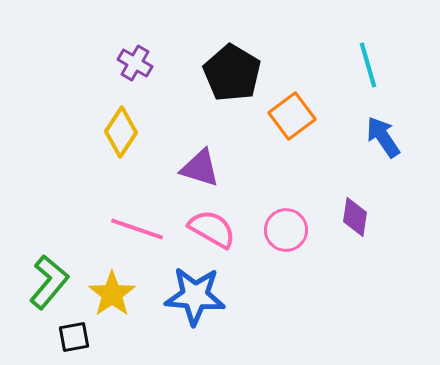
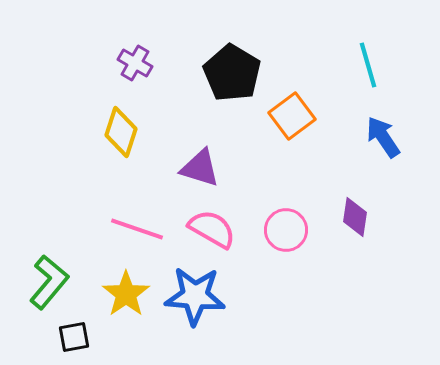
yellow diamond: rotated 15 degrees counterclockwise
yellow star: moved 14 px right
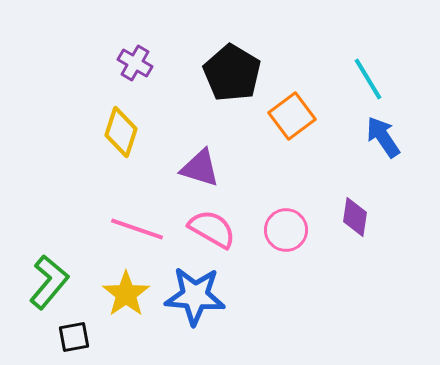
cyan line: moved 14 px down; rotated 15 degrees counterclockwise
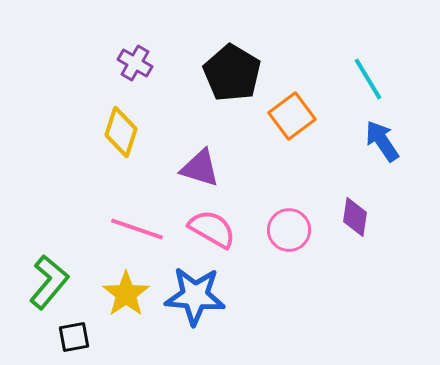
blue arrow: moved 1 px left, 4 px down
pink circle: moved 3 px right
